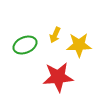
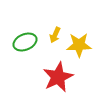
green ellipse: moved 3 px up
red star: rotated 20 degrees counterclockwise
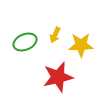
yellow star: moved 2 px right
red star: rotated 12 degrees clockwise
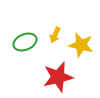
yellow star: rotated 15 degrees clockwise
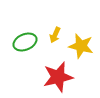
yellow star: moved 1 px down
